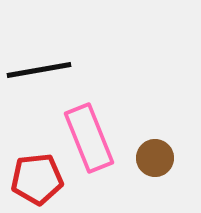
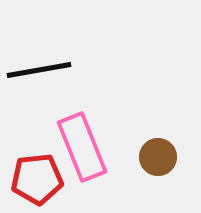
pink rectangle: moved 7 px left, 9 px down
brown circle: moved 3 px right, 1 px up
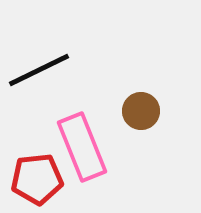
black line: rotated 16 degrees counterclockwise
brown circle: moved 17 px left, 46 px up
